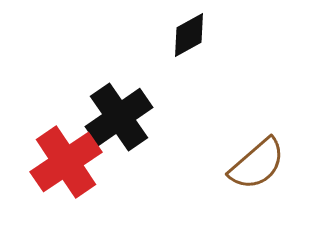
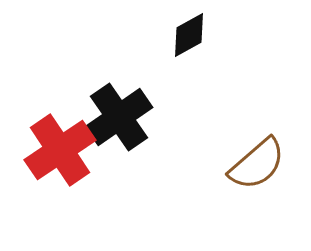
red cross: moved 6 px left, 12 px up
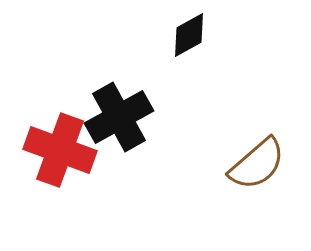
black cross: rotated 6 degrees clockwise
red cross: rotated 36 degrees counterclockwise
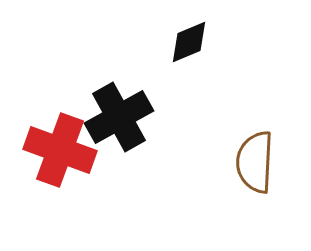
black diamond: moved 7 px down; rotated 6 degrees clockwise
brown semicircle: moved 2 px left, 2 px up; rotated 134 degrees clockwise
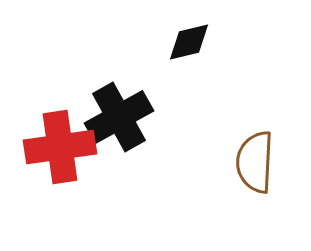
black diamond: rotated 9 degrees clockwise
red cross: moved 3 px up; rotated 28 degrees counterclockwise
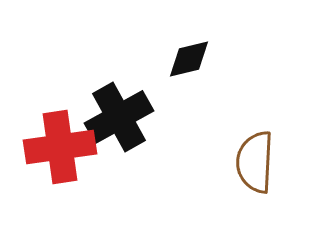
black diamond: moved 17 px down
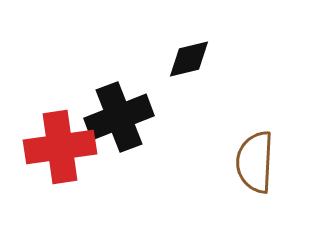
black cross: rotated 8 degrees clockwise
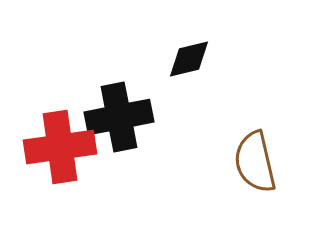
black cross: rotated 10 degrees clockwise
brown semicircle: rotated 16 degrees counterclockwise
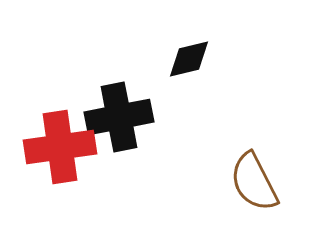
brown semicircle: moved 1 px left, 20 px down; rotated 14 degrees counterclockwise
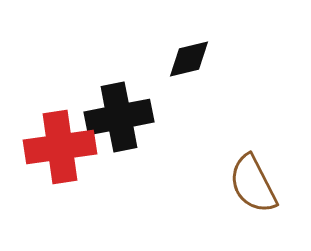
brown semicircle: moved 1 px left, 2 px down
